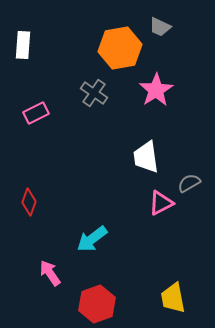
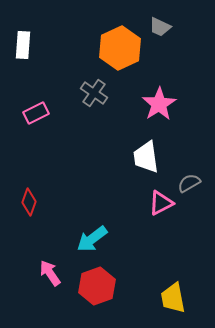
orange hexagon: rotated 15 degrees counterclockwise
pink star: moved 3 px right, 14 px down
red hexagon: moved 18 px up
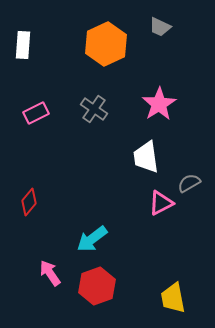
orange hexagon: moved 14 px left, 4 px up
gray cross: moved 16 px down
red diamond: rotated 20 degrees clockwise
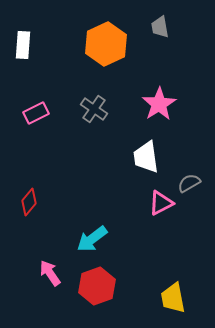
gray trapezoid: rotated 55 degrees clockwise
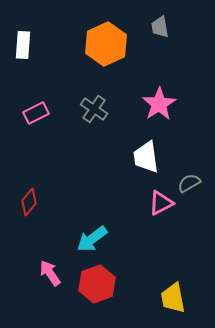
red hexagon: moved 2 px up
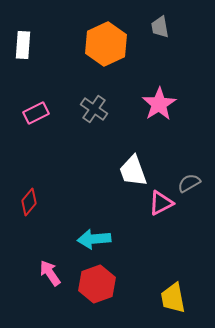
white trapezoid: moved 13 px left, 14 px down; rotated 12 degrees counterclockwise
cyan arrow: moved 2 px right; rotated 32 degrees clockwise
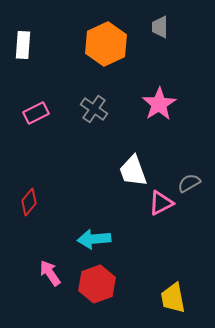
gray trapezoid: rotated 10 degrees clockwise
